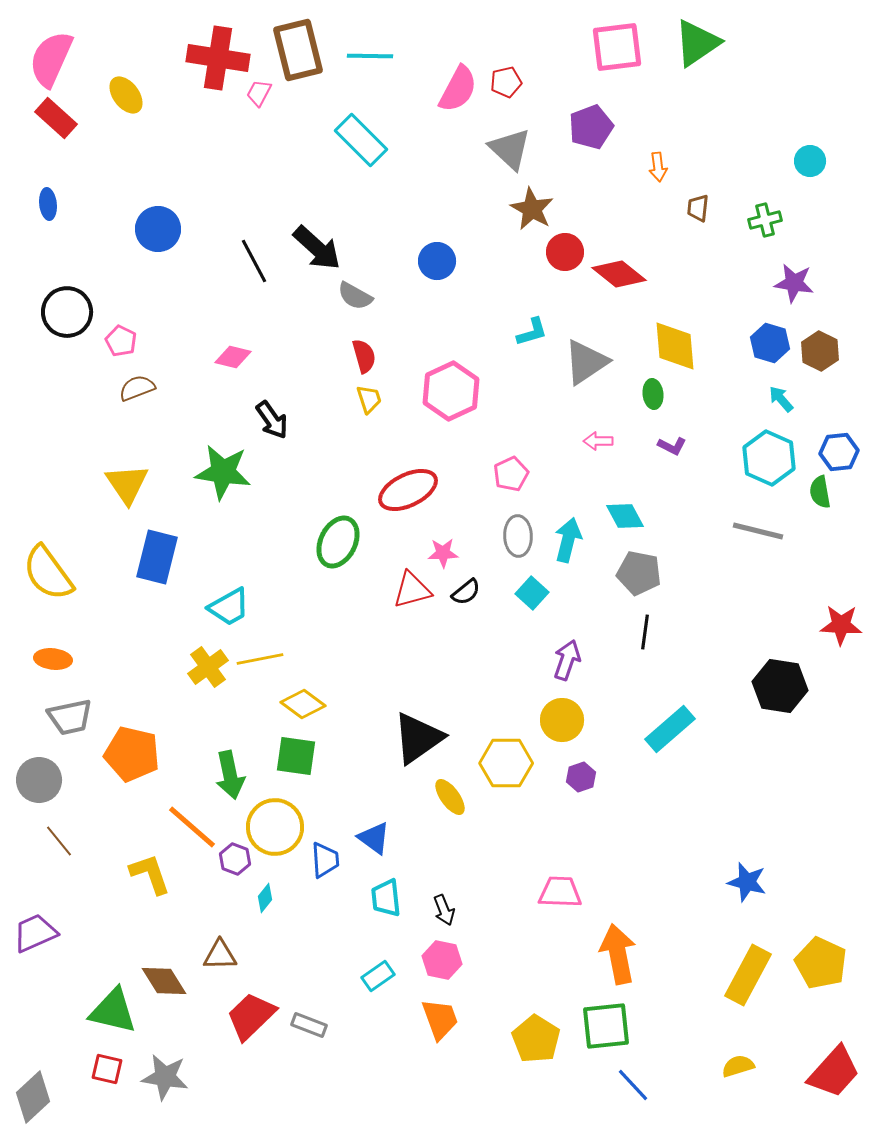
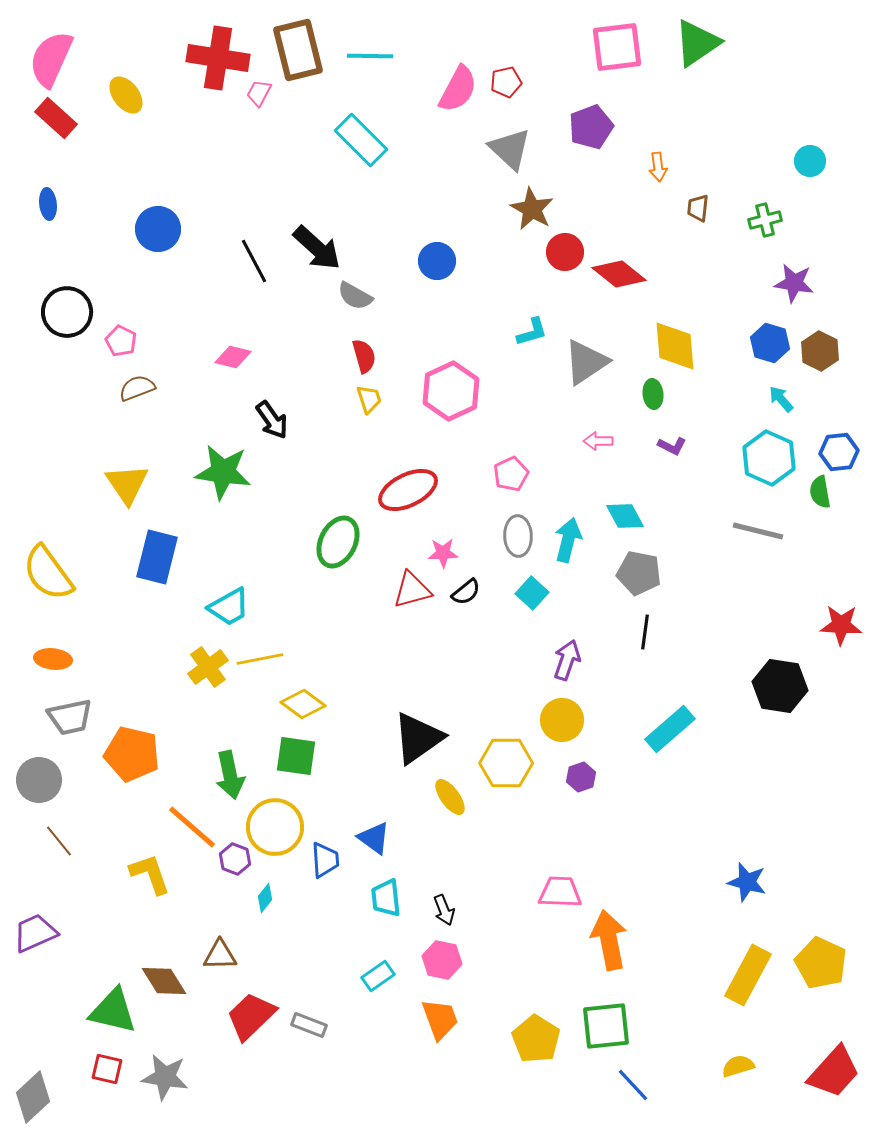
orange arrow at (618, 954): moved 9 px left, 14 px up
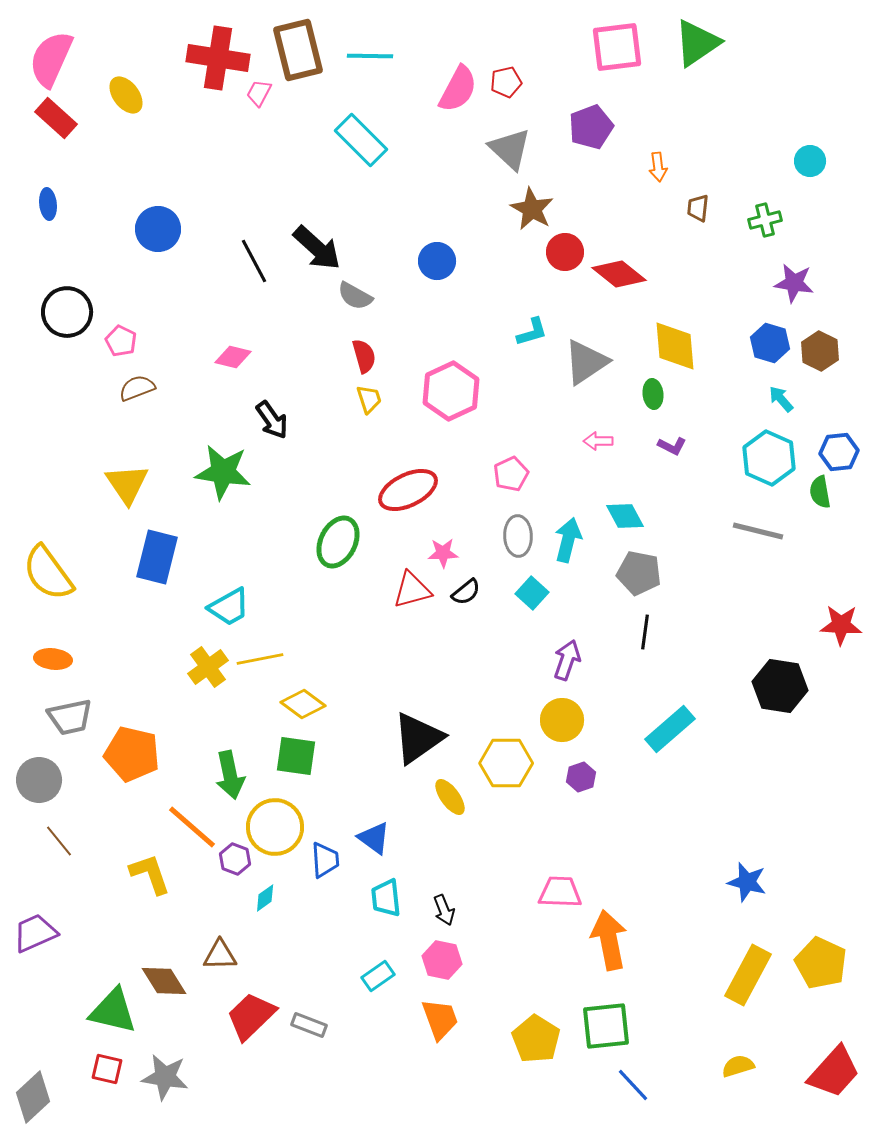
cyan diamond at (265, 898): rotated 16 degrees clockwise
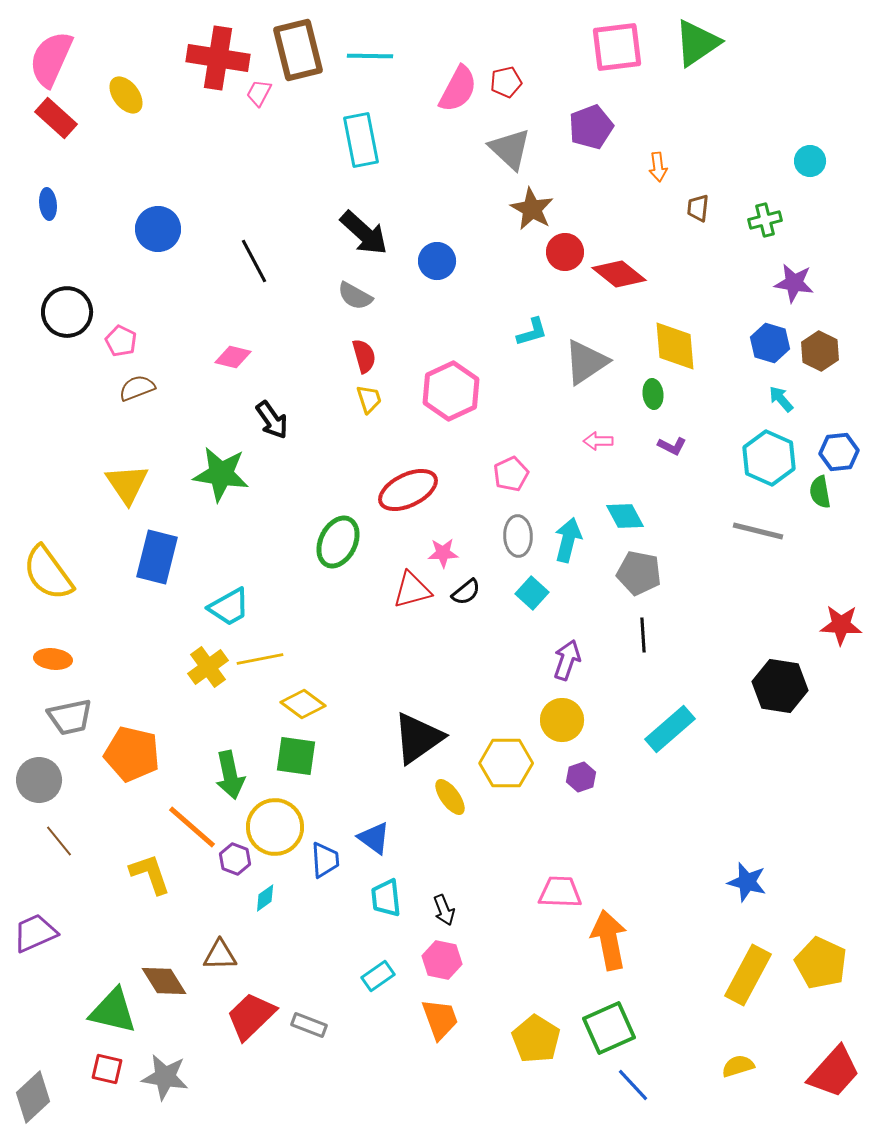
cyan rectangle at (361, 140): rotated 34 degrees clockwise
black arrow at (317, 248): moved 47 px right, 15 px up
green star at (223, 472): moved 2 px left, 2 px down
black line at (645, 632): moved 2 px left, 3 px down; rotated 12 degrees counterclockwise
green square at (606, 1026): moved 3 px right, 2 px down; rotated 18 degrees counterclockwise
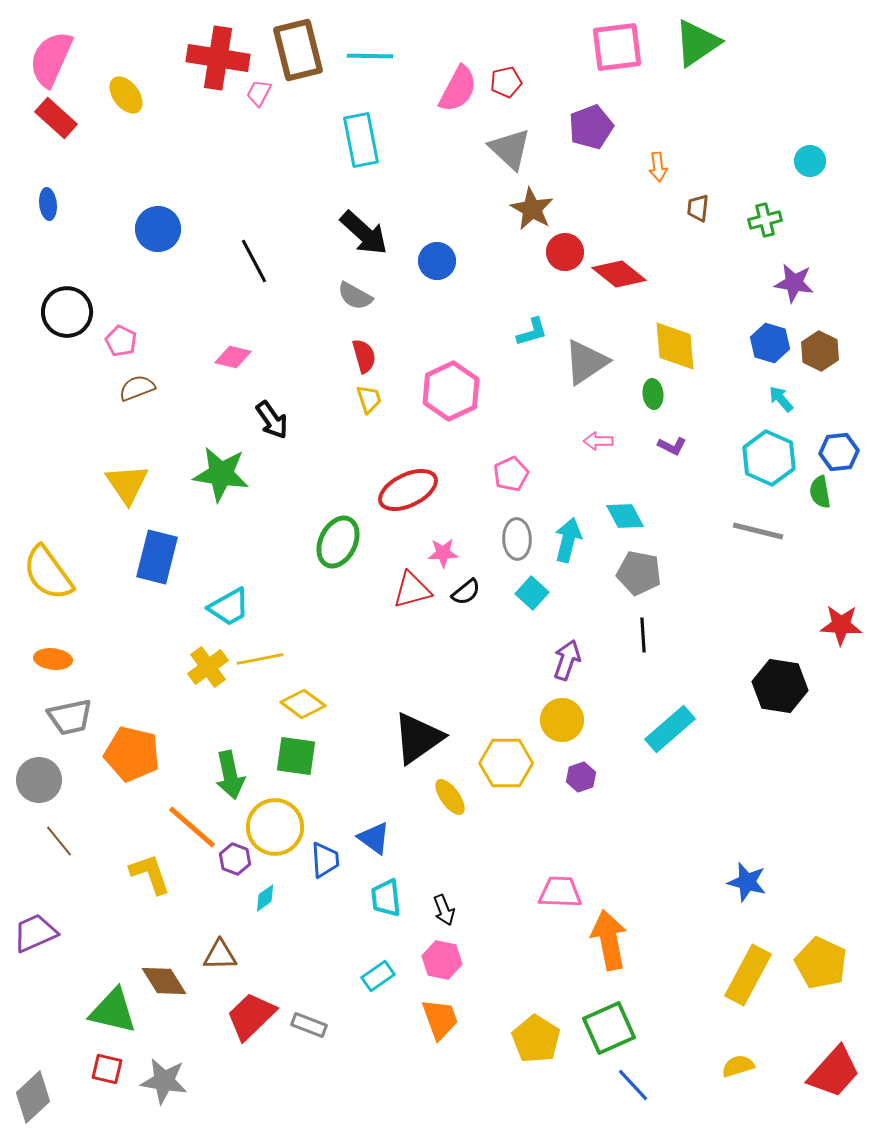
gray ellipse at (518, 536): moved 1 px left, 3 px down
gray star at (165, 1077): moved 1 px left, 4 px down
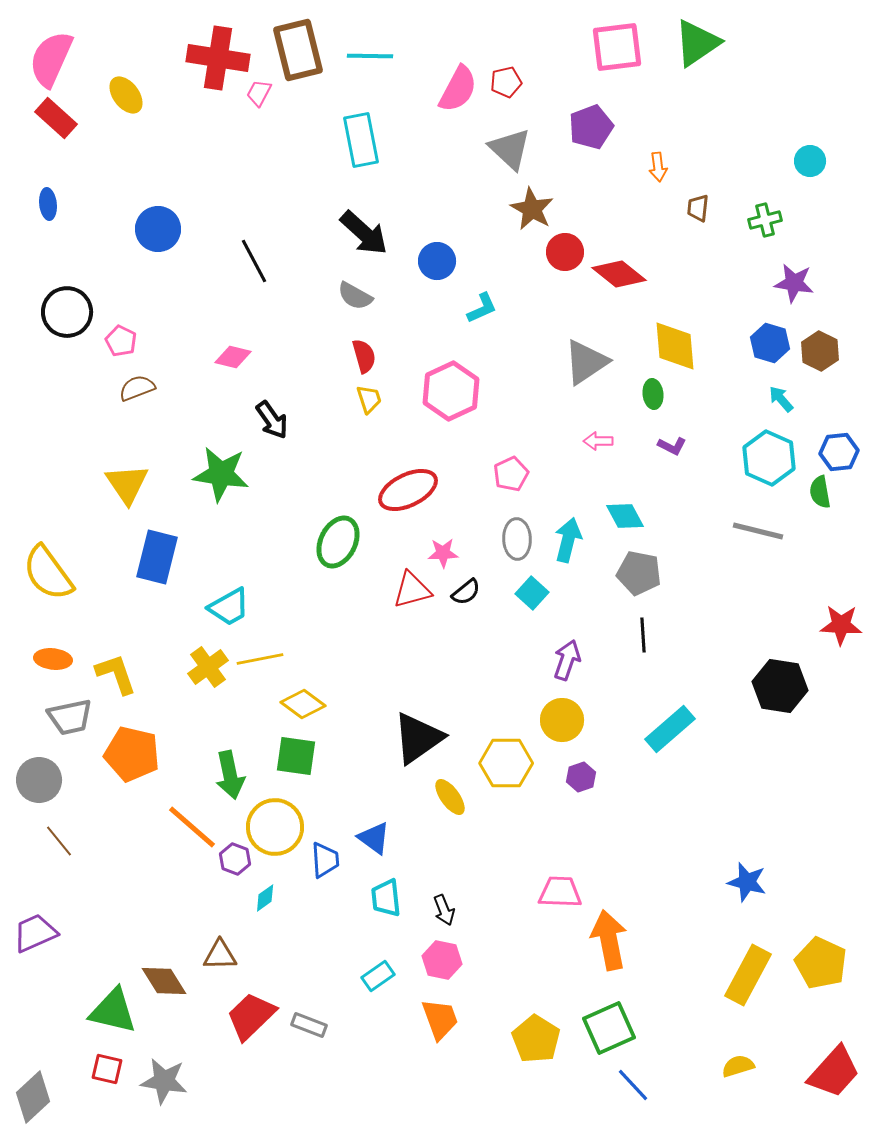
cyan L-shape at (532, 332): moved 50 px left, 24 px up; rotated 8 degrees counterclockwise
yellow L-shape at (150, 874): moved 34 px left, 200 px up
